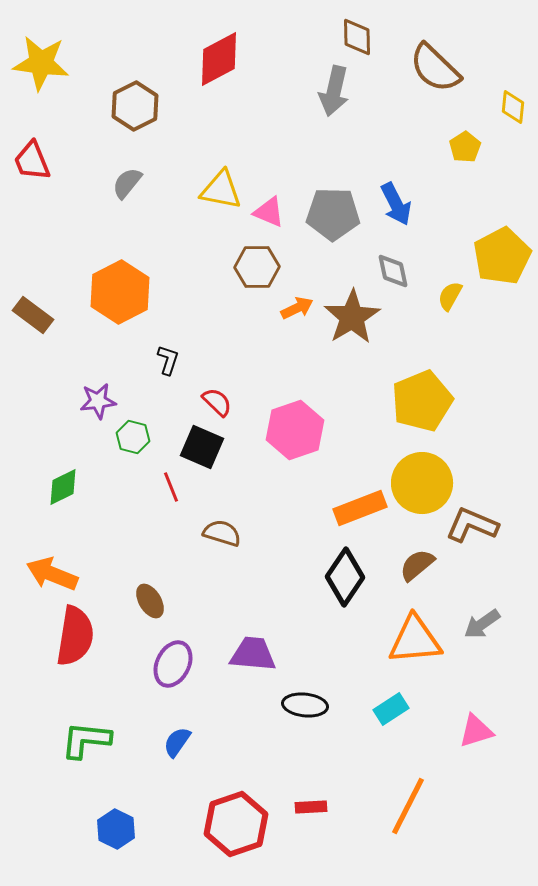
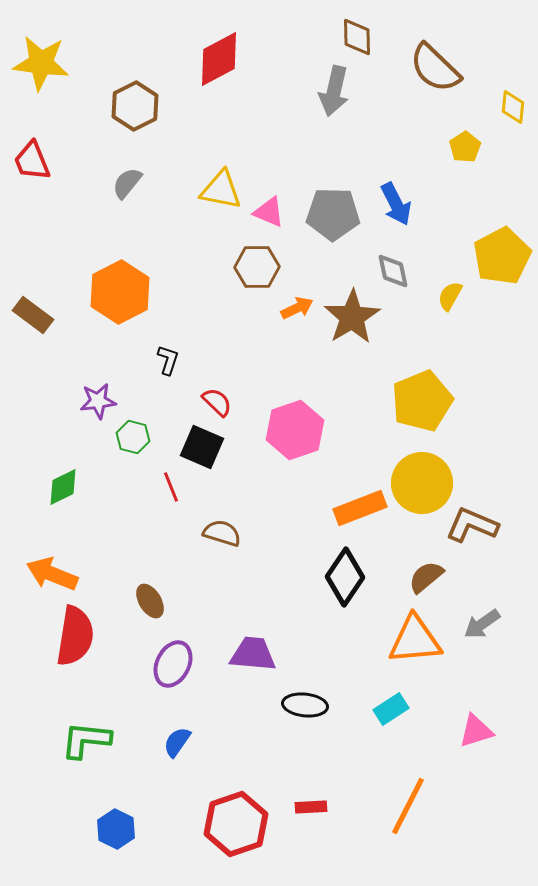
brown semicircle at (417, 565): moved 9 px right, 12 px down
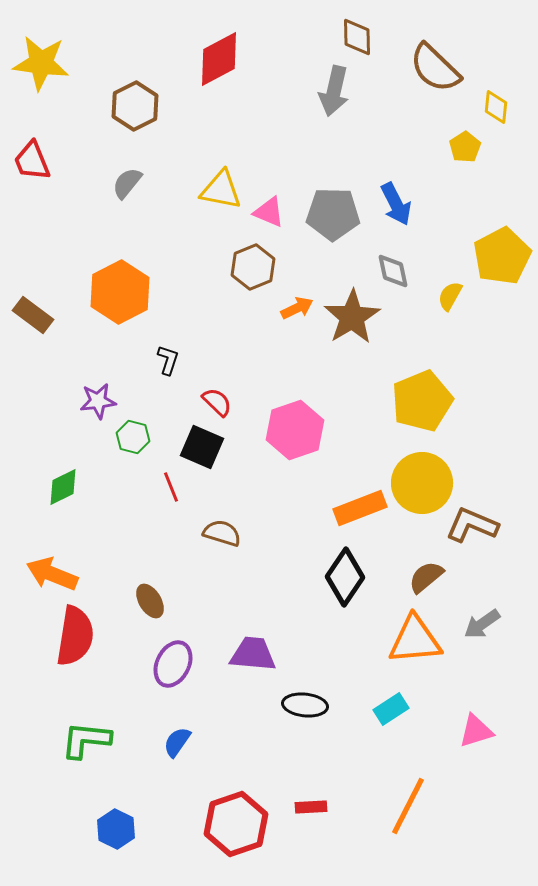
yellow diamond at (513, 107): moved 17 px left
brown hexagon at (257, 267): moved 4 px left; rotated 21 degrees counterclockwise
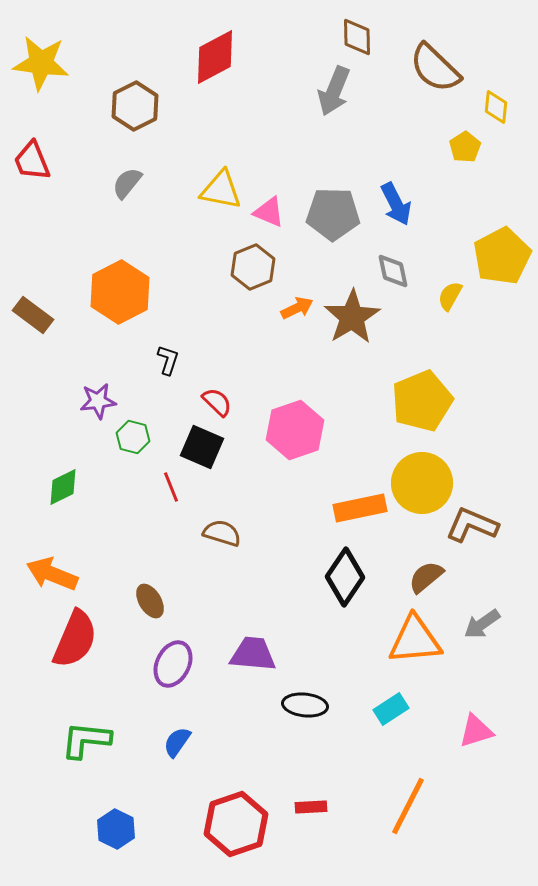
red diamond at (219, 59): moved 4 px left, 2 px up
gray arrow at (334, 91): rotated 9 degrees clockwise
orange rectangle at (360, 508): rotated 9 degrees clockwise
red semicircle at (75, 636): moved 3 px down; rotated 14 degrees clockwise
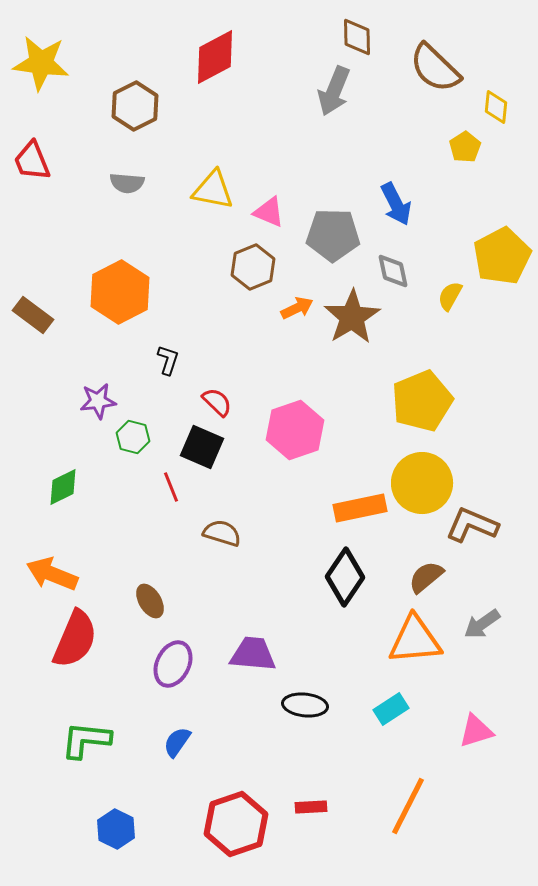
gray semicircle at (127, 183): rotated 124 degrees counterclockwise
yellow triangle at (221, 190): moved 8 px left
gray pentagon at (333, 214): moved 21 px down
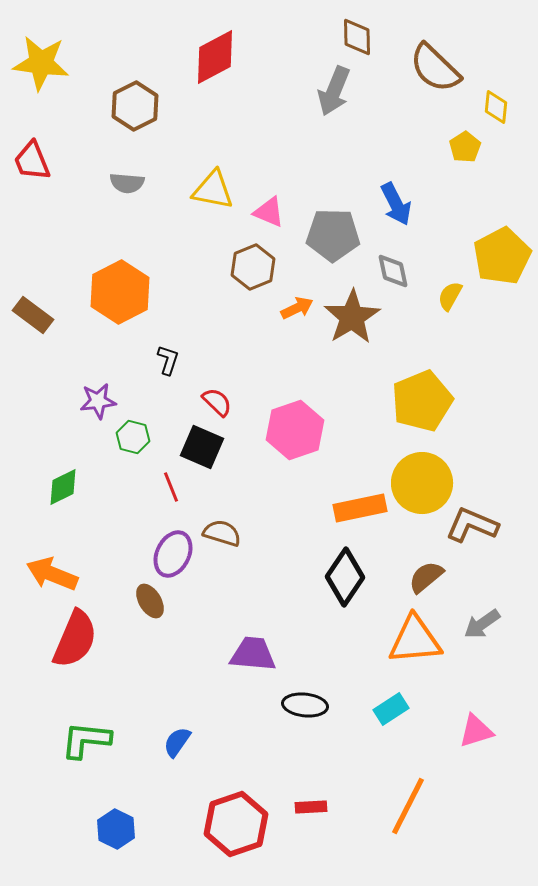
purple ellipse at (173, 664): moved 110 px up
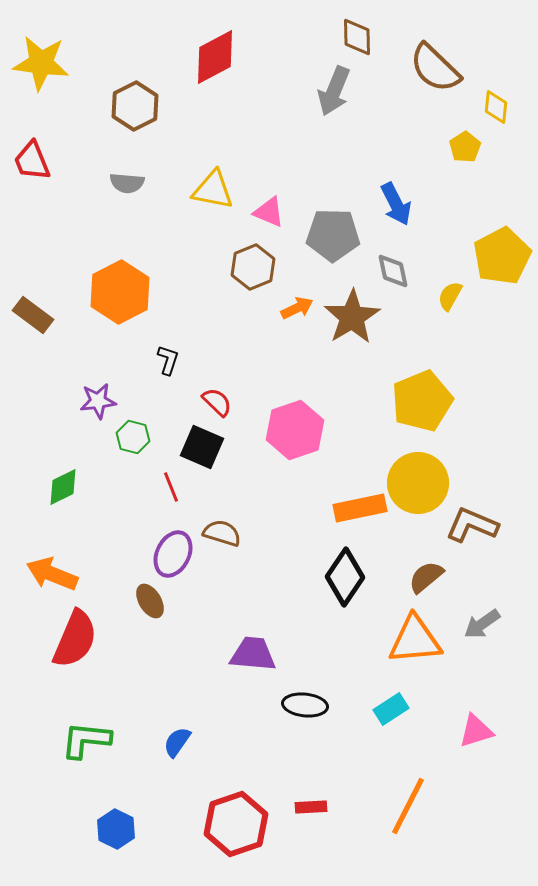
yellow circle at (422, 483): moved 4 px left
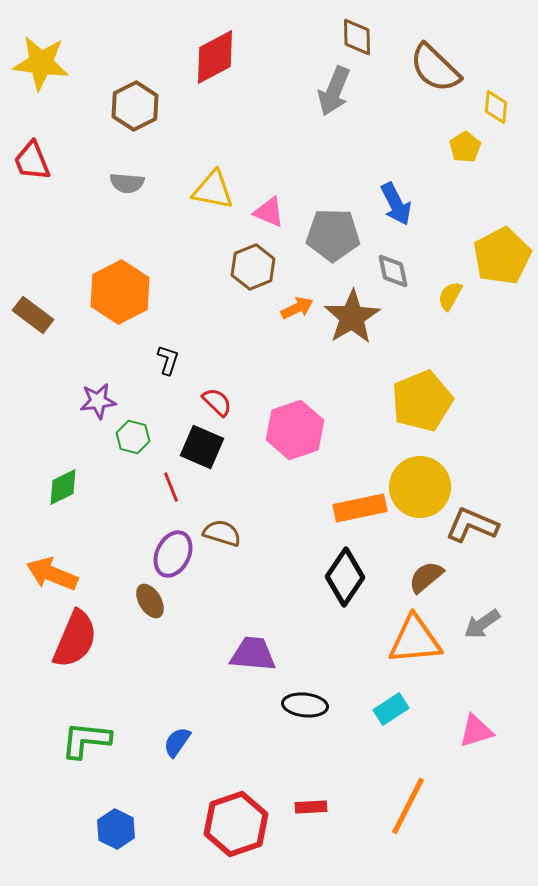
yellow circle at (418, 483): moved 2 px right, 4 px down
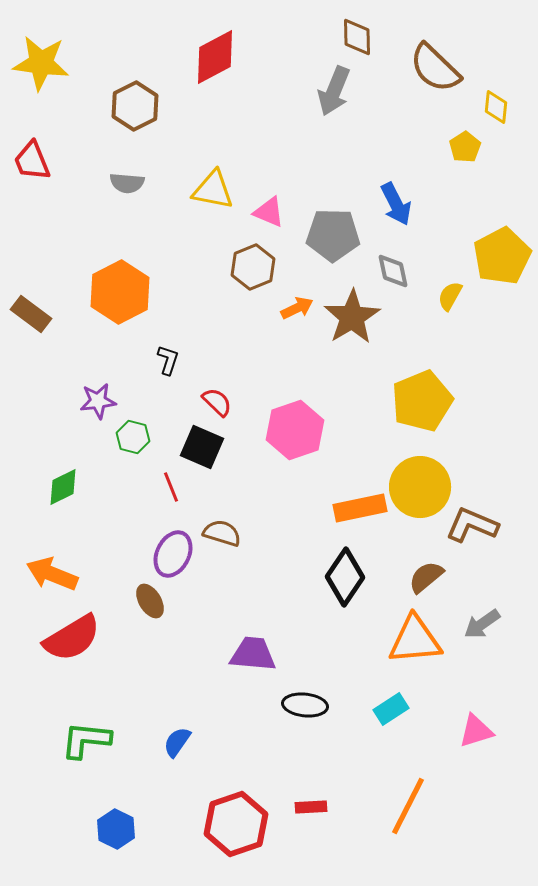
brown rectangle at (33, 315): moved 2 px left, 1 px up
red semicircle at (75, 639): moved 3 px left, 1 px up; rotated 36 degrees clockwise
